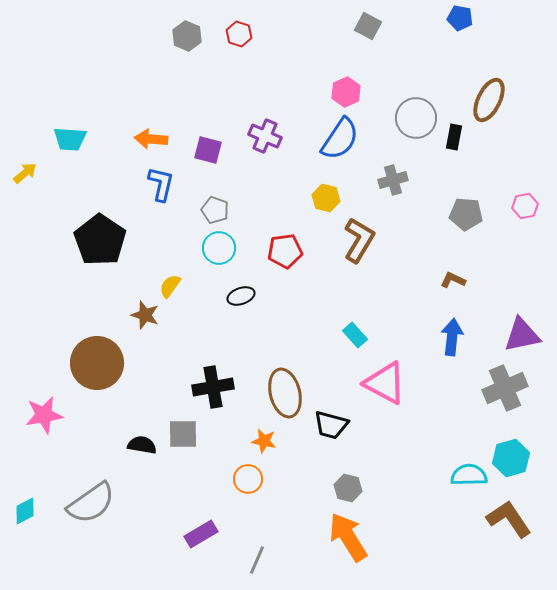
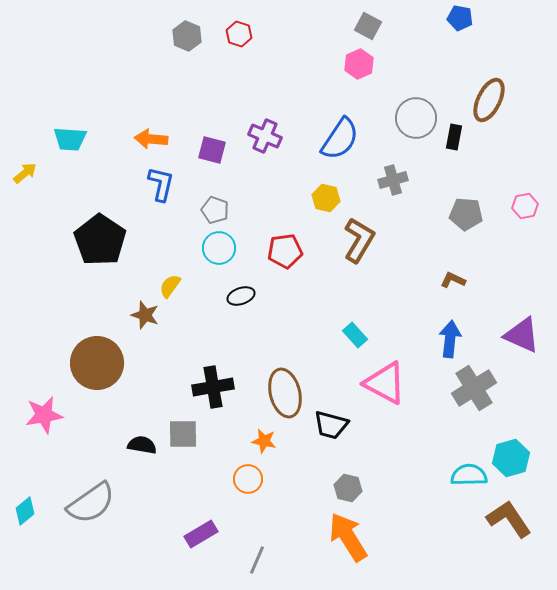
pink hexagon at (346, 92): moved 13 px right, 28 px up
purple square at (208, 150): moved 4 px right
purple triangle at (522, 335): rotated 36 degrees clockwise
blue arrow at (452, 337): moved 2 px left, 2 px down
gray cross at (505, 388): moved 31 px left; rotated 9 degrees counterclockwise
cyan diamond at (25, 511): rotated 12 degrees counterclockwise
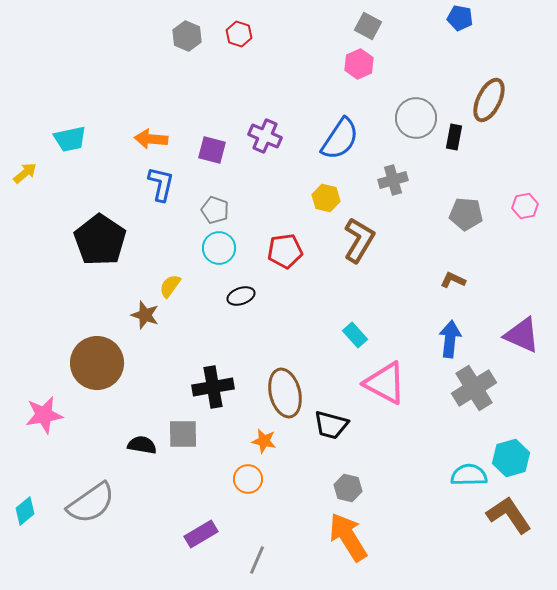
cyan trapezoid at (70, 139): rotated 16 degrees counterclockwise
brown L-shape at (509, 519): moved 4 px up
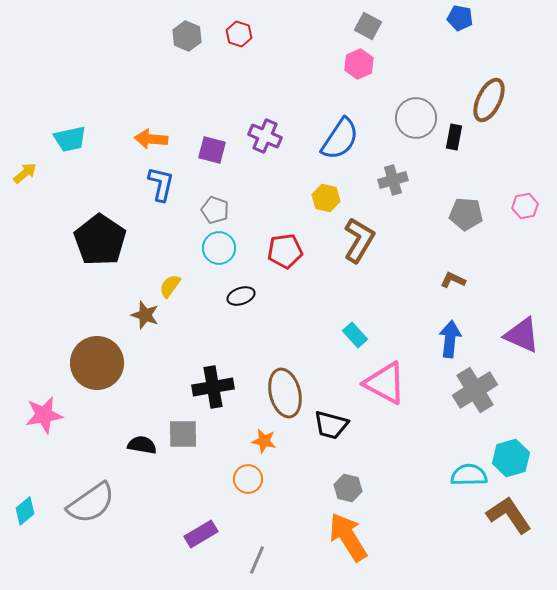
gray cross at (474, 388): moved 1 px right, 2 px down
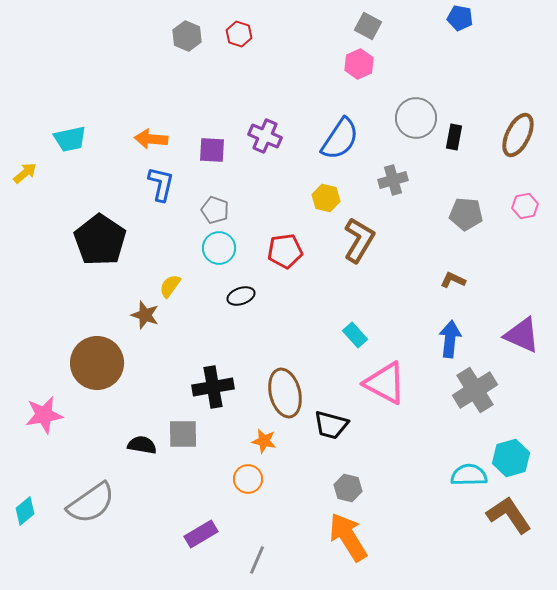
brown ellipse at (489, 100): moved 29 px right, 35 px down
purple square at (212, 150): rotated 12 degrees counterclockwise
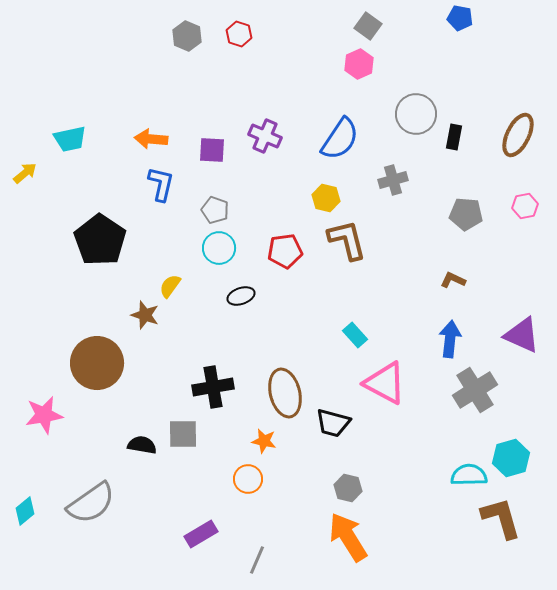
gray square at (368, 26): rotated 8 degrees clockwise
gray circle at (416, 118): moved 4 px up
brown L-shape at (359, 240): moved 12 px left; rotated 45 degrees counterclockwise
black trapezoid at (331, 425): moved 2 px right, 2 px up
brown L-shape at (509, 515): moved 8 px left, 3 px down; rotated 18 degrees clockwise
